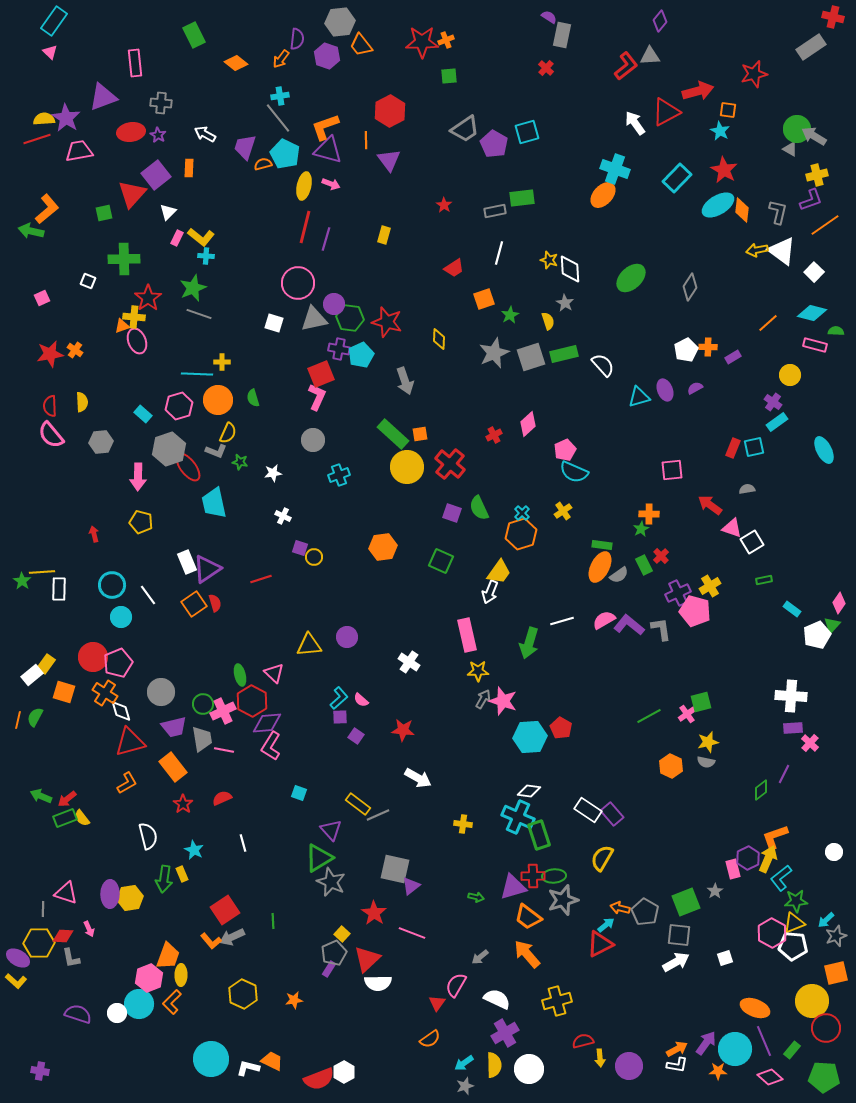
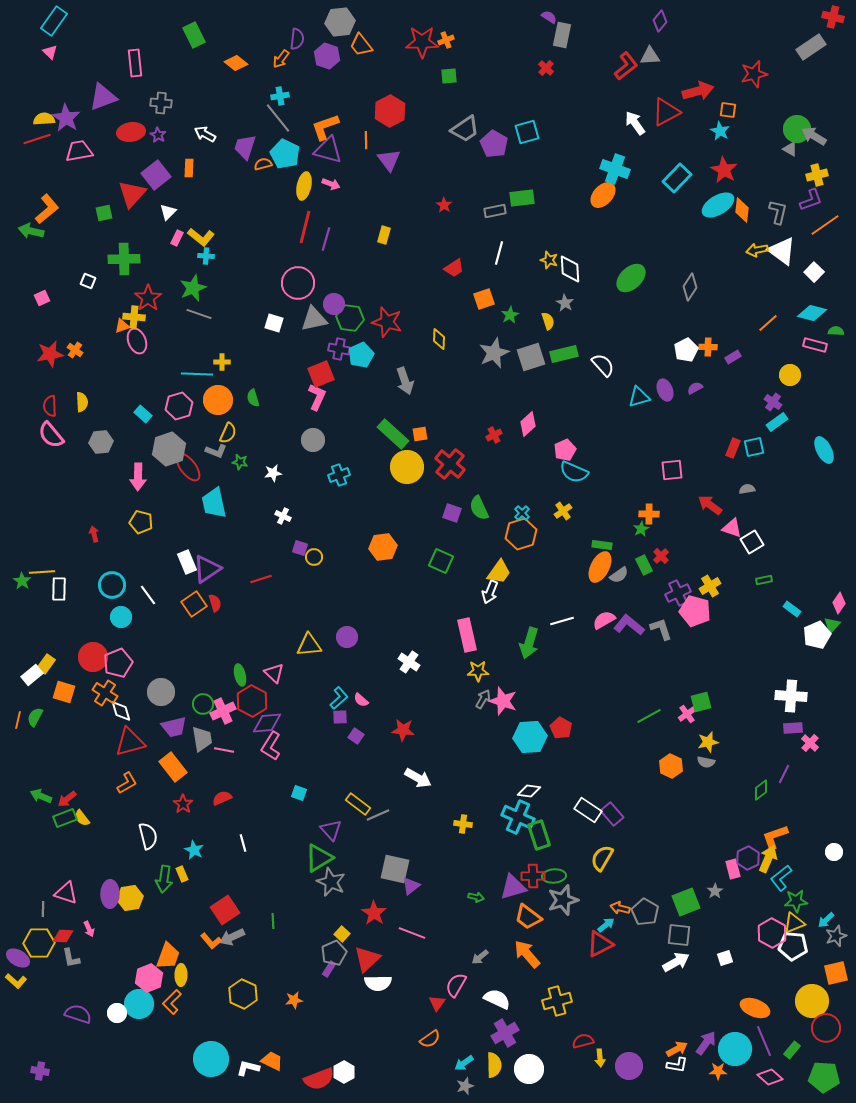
gray L-shape at (661, 629): rotated 10 degrees counterclockwise
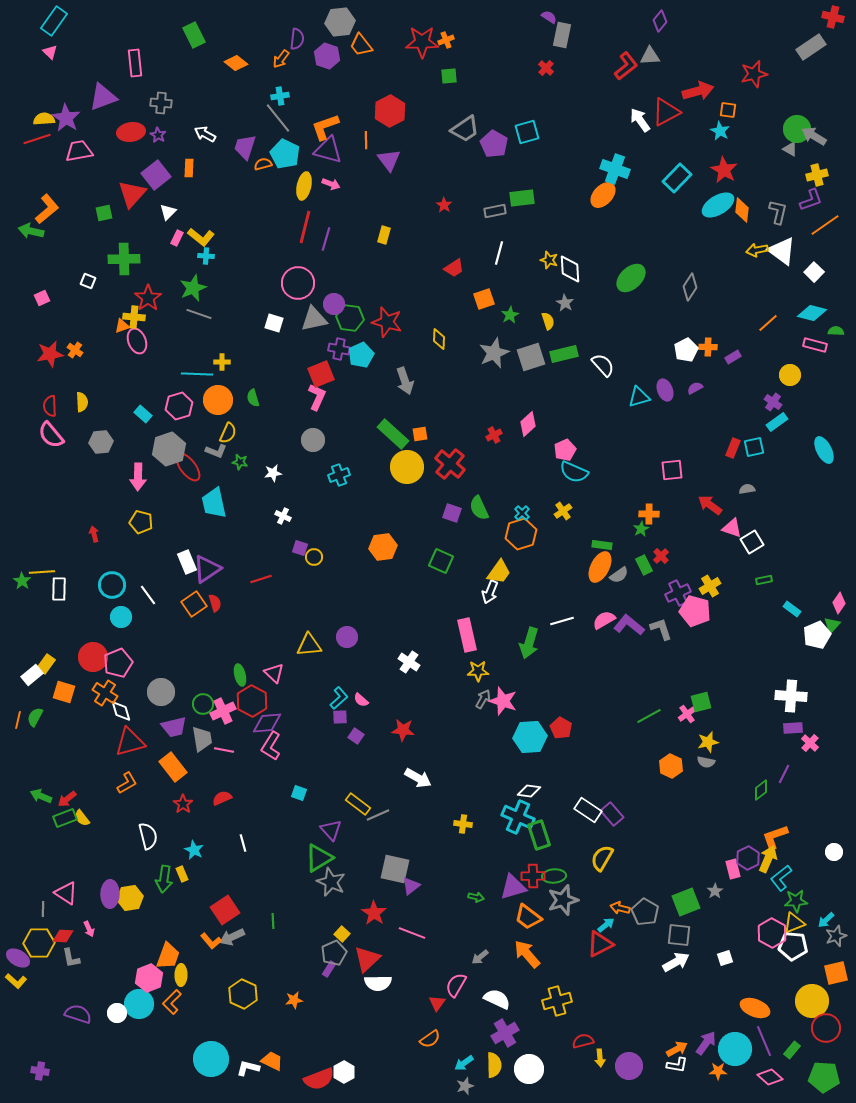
white arrow at (635, 123): moved 5 px right, 3 px up
pink triangle at (66, 893): rotated 15 degrees clockwise
